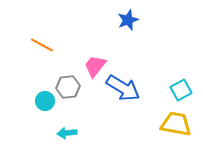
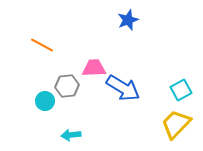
pink trapezoid: moved 1 px left, 2 px down; rotated 50 degrees clockwise
gray hexagon: moved 1 px left, 1 px up
yellow trapezoid: rotated 56 degrees counterclockwise
cyan arrow: moved 4 px right, 2 px down
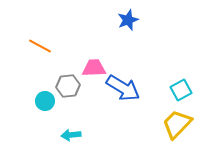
orange line: moved 2 px left, 1 px down
gray hexagon: moved 1 px right
yellow trapezoid: moved 1 px right
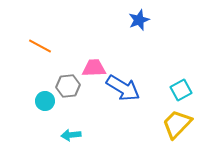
blue star: moved 11 px right
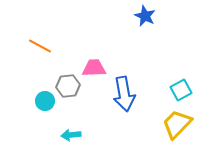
blue star: moved 6 px right, 4 px up; rotated 25 degrees counterclockwise
blue arrow: moved 1 px right, 6 px down; rotated 48 degrees clockwise
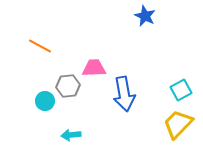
yellow trapezoid: moved 1 px right
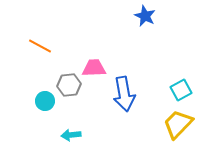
gray hexagon: moved 1 px right, 1 px up
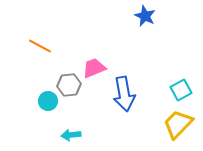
pink trapezoid: rotated 20 degrees counterclockwise
cyan circle: moved 3 px right
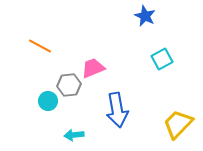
pink trapezoid: moved 1 px left
cyan square: moved 19 px left, 31 px up
blue arrow: moved 7 px left, 16 px down
cyan arrow: moved 3 px right
